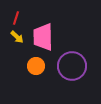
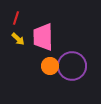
yellow arrow: moved 1 px right, 2 px down
orange circle: moved 14 px right
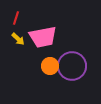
pink trapezoid: rotated 100 degrees counterclockwise
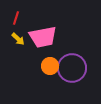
purple circle: moved 2 px down
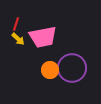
red line: moved 6 px down
orange circle: moved 4 px down
